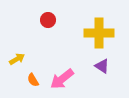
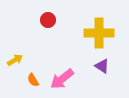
yellow arrow: moved 2 px left, 1 px down
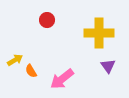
red circle: moved 1 px left
purple triangle: moved 6 px right; rotated 21 degrees clockwise
orange semicircle: moved 2 px left, 9 px up
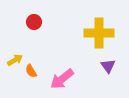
red circle: moved 13 px left, 2 px down
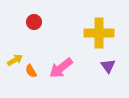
pink arrow: moved 1 px left, 11 px up
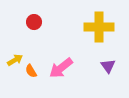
yellow cross: moved 6 px up
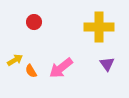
purple triangle: moved 1 px left, 2 px up
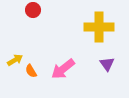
red circle: moved 1 px left, 12 px up
pink arrow: moved 2 px right, 1 px down
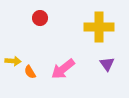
red circle: moved 7 px right, 8 px down
yellow arrow: moved 2 px left, 1 px down; rotated 35 degrees clockwise
orange semicircle: moved 1 px left, 1 px down
